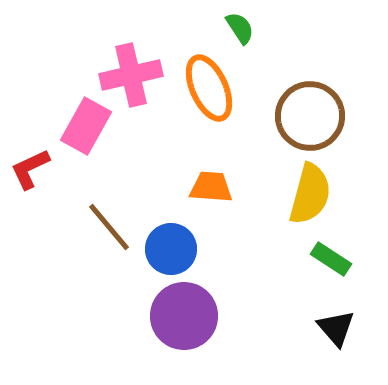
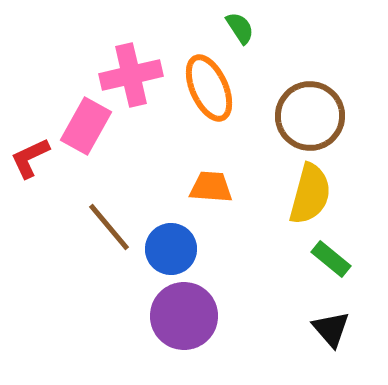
red L-shape: moved 11 px up
green rectangle: rotated 6 degrees clockwise
black triangle: moved 5 px left, 1 px down
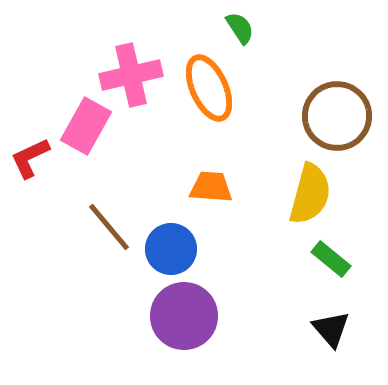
brown circle: moved 27 px right
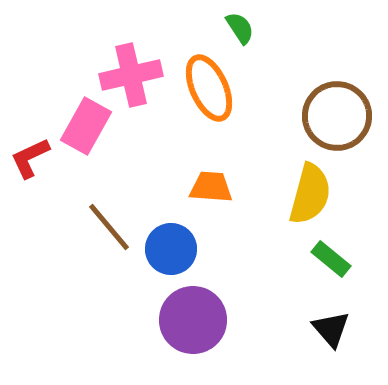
purple circle: moved 9 px right, 4 px down
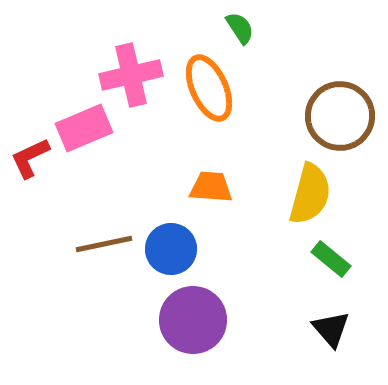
brown circle: moved 3 px right
pink rectangle: moved 2 px left, 2 px down; rotated 38 degrees clockwise
brown line: moved 5 px left, 17 px down; rotated 62 degrees counterclockwise
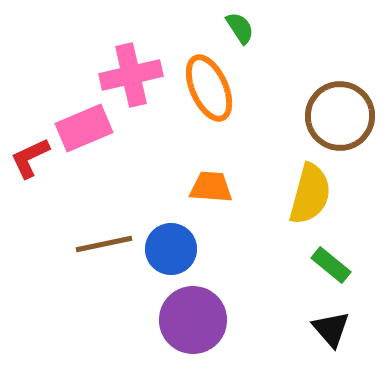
green rectangle: moved 6 px down
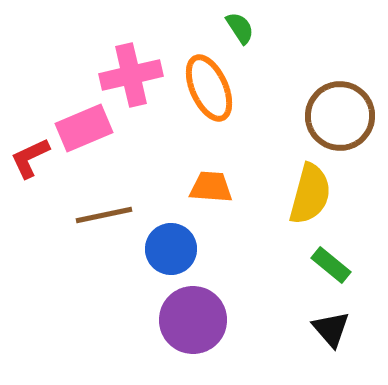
brown line: moved 29 px up
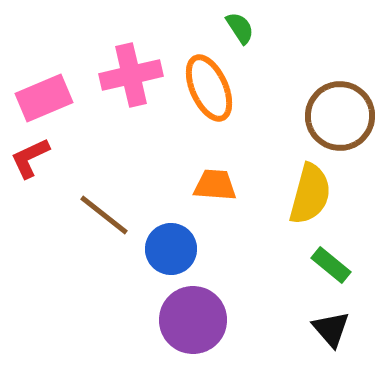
pink rectangle: moved 40 px left, 30 px up
orange trapezoid: moved 4 px right, 2 px up
brown line: rotated 50 degrees clockwise
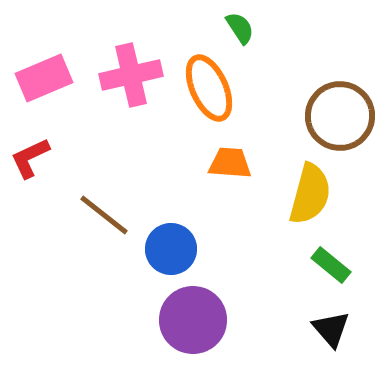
pink rectangle: moved 20 px up
orange trapezoid: moved 15 px right, 22 px up
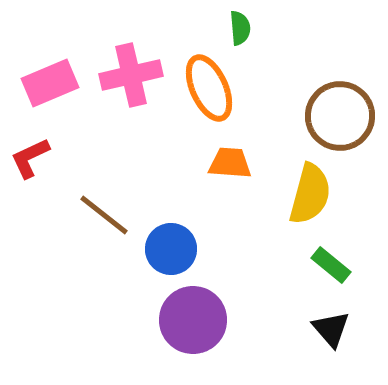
green semicircle: rotated 28 degrees clockwise
pink rectangle: moved 6 px right, 5 px down
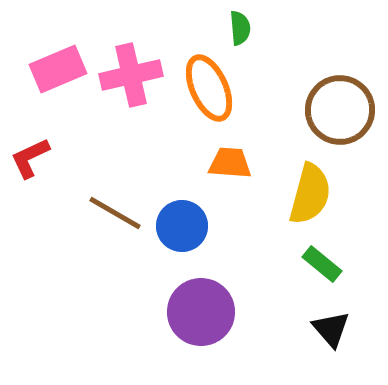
pink rectangle: moved 8 px right, 14 px up
brown circle: moved 6 px up
brown line: moved 11 px right, 2 px up; rotated 8 degrees counterclockwise
blue circle: moved 11 px right, 23 px up
green rectangle: moved 9 px left, 1 px up
purple circle: moved 8 px right, 8 px up
